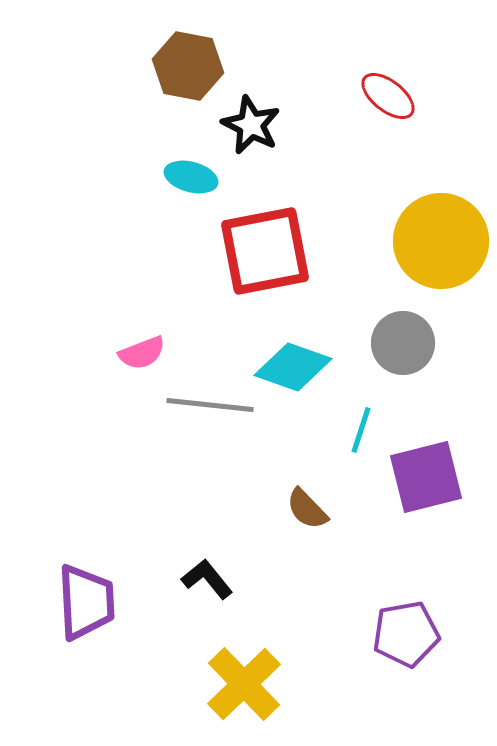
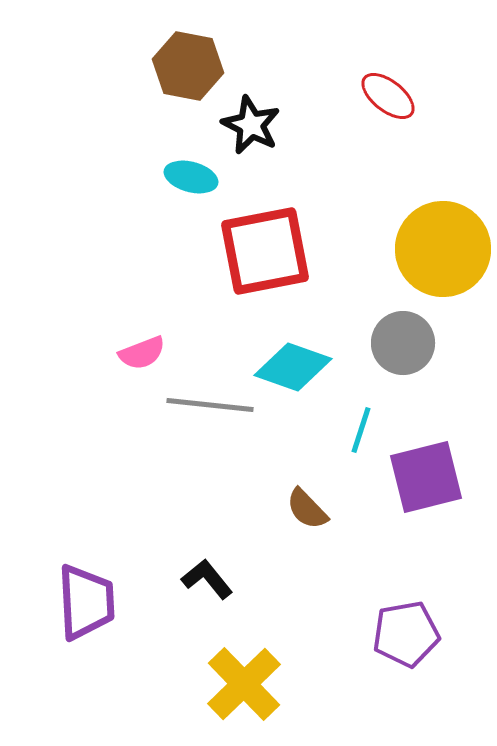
yellow circle: moved 2 px right, 8 px down
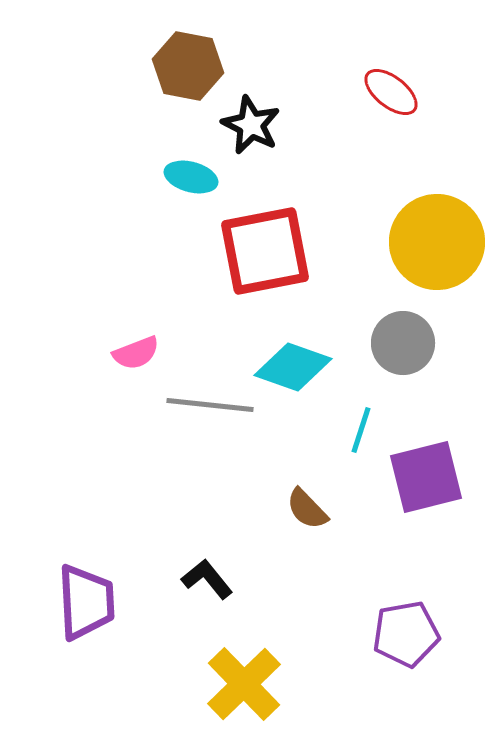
red ellipse: moved 3 px right, 4 px up
yellow circle: moved 6 px left, 7 px up
pink semicircle: moved 6 px left
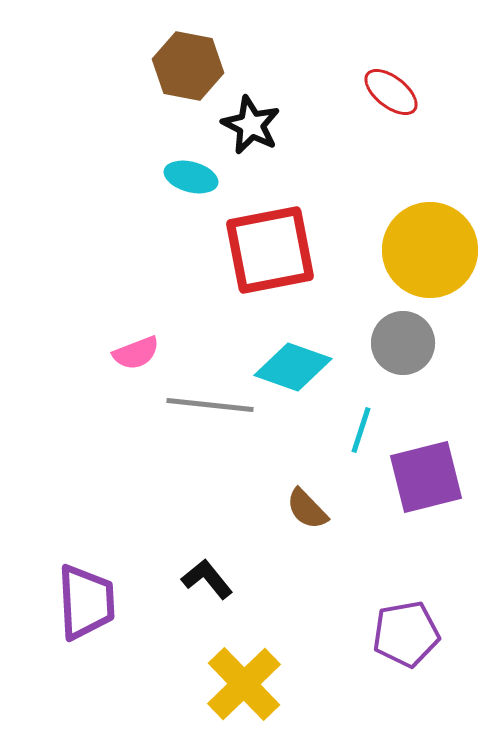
yellow circle: moved 7 px left, 8 px down
red square: moved 5 px right, 1 px up
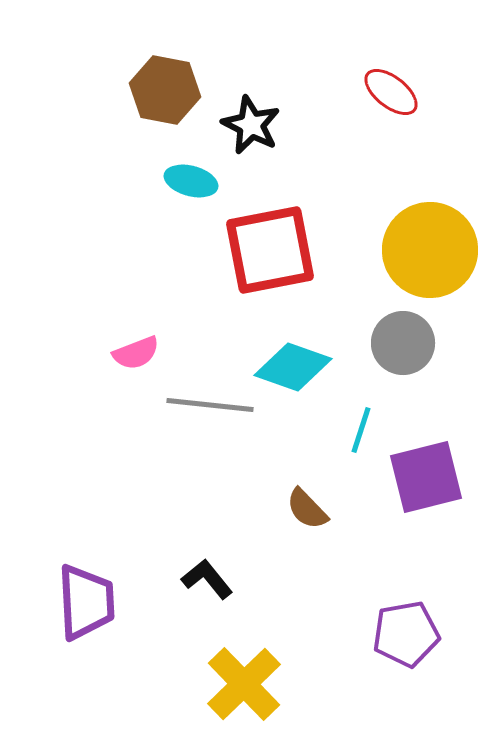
brown hexagon: moved 23 px left, 24 px down
cyan ellipse: moved 4 px down
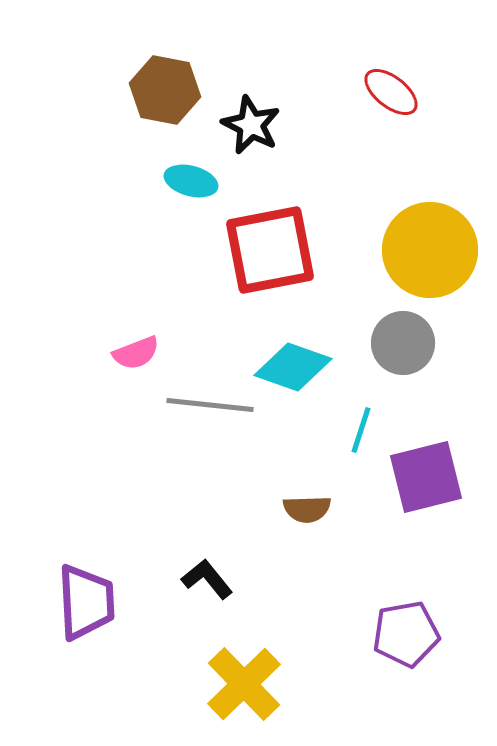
brown semicircle: rotated 48 degrees counterclockwise
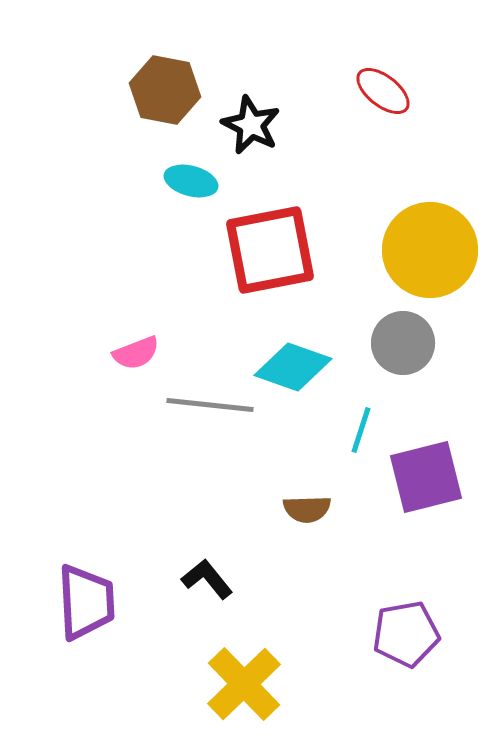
red ellipse: moved 8 px left, 1 px up
